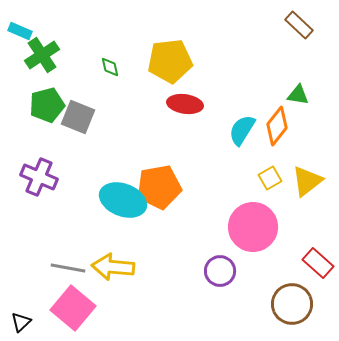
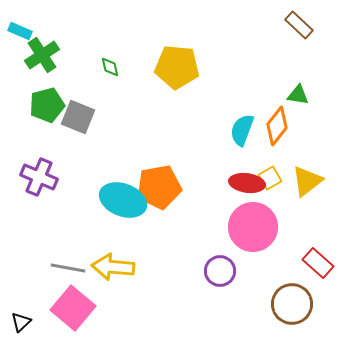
yellow pentagon: moved 7 px right, 6 px down; rotated 12 degrees clockwise
red ellipse: moved 62 px right, 79 px down
cyan semicircle: rotated 12 degrees counterclockwise
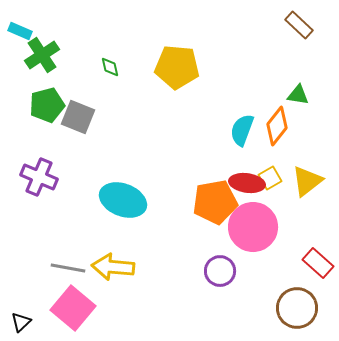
orange pentagon: moved 56 px right, 15 px down
brown circle: moved 5 px right, 4 px down
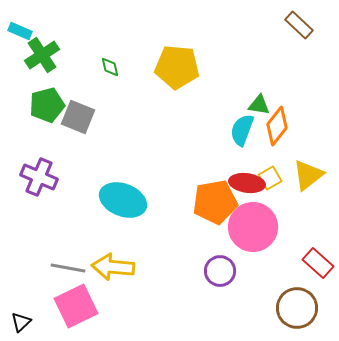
green triangle: moved 39 px left, 10 px down
yellow triangle: moved 1 px right, 6 px up
pink square: moved 3 px right, 2 px up; rotated 24 degrees clockwise
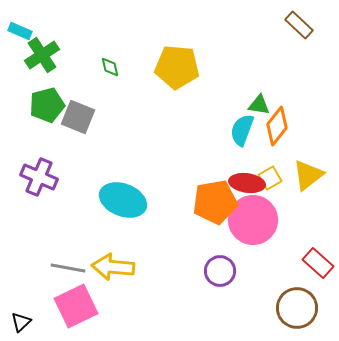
pink circle: moved 7 px up
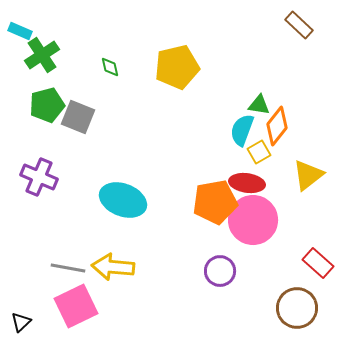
yellow pentagon: rotated 18 degrees counterclockwise
yellow square: moved 11 px left, 26 px up
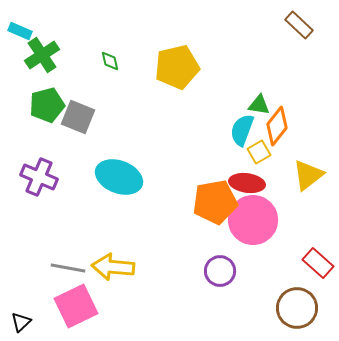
green diamond: moved 6 px up
cyan ellipse: moved 4 px left, 23 px up
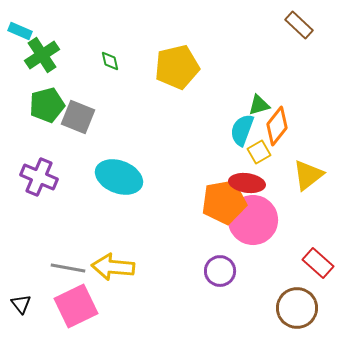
green triangle: rotated 25 degrees counterclockwise
orange pentagon: moved 9 px right
black triangle: moved 18 px up; rotated 25 degrees counterclockwise
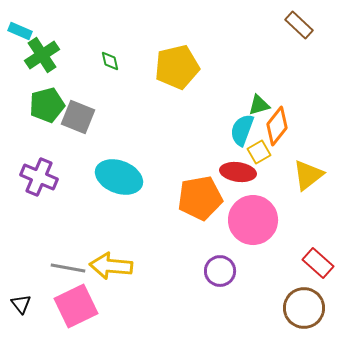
red ellipse: moved 9 px left, 11 px up
orange pentagon: moved 24 px left, 4 px up
yellow arrow: moved 2 px left, 1 px up
brown circle: moved 7 px right
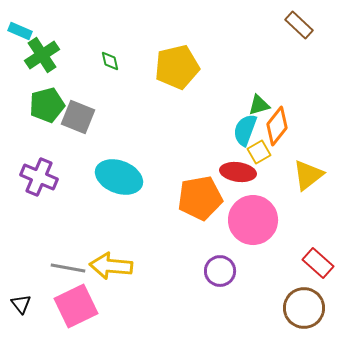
cyan semicircle: moved 3 px right
